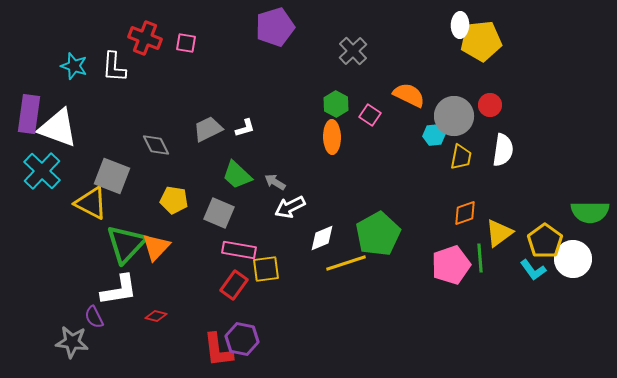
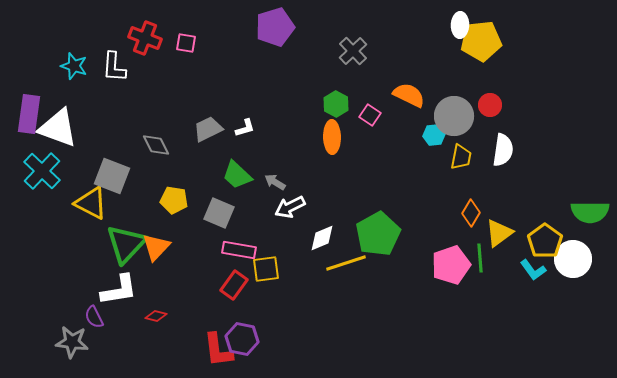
orange diamond at (465, 213): moved 6 px right; rotated 40 degrees counterclockwise
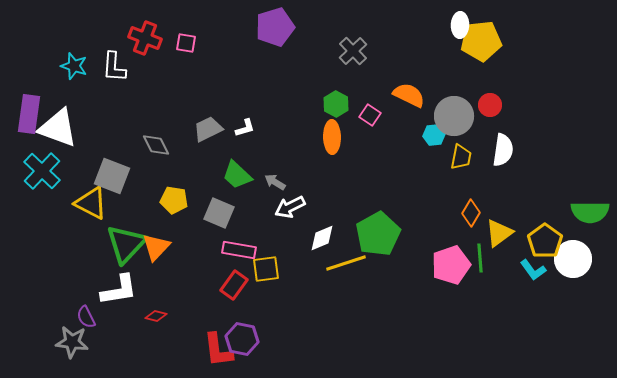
purple semicircle at (94, 317): moved 8 px left
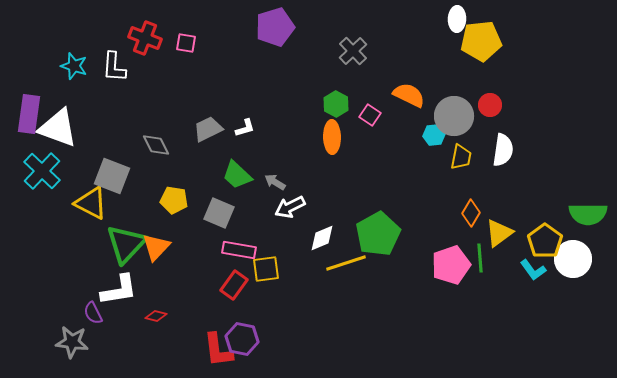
white ellipse at (460, 25): moved 3 px left, 6 px up
green semicircle at (590, 212): moved 2 px left, 2 px down
purple semicircle at (86, 317): moved 7 px right, 4 px up
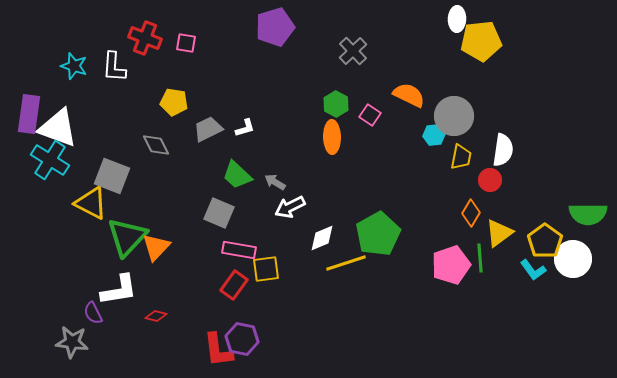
red circle at (490, 105): moved 75 px down
cyan cross at (42, 171): moved 8 px right, 11 px up; rotated 12 degrees counterclockwise
yellow pentagon at (174, 200): moved 98 px up
green triangle at (126, 244): moved 1 px right, 7 px up
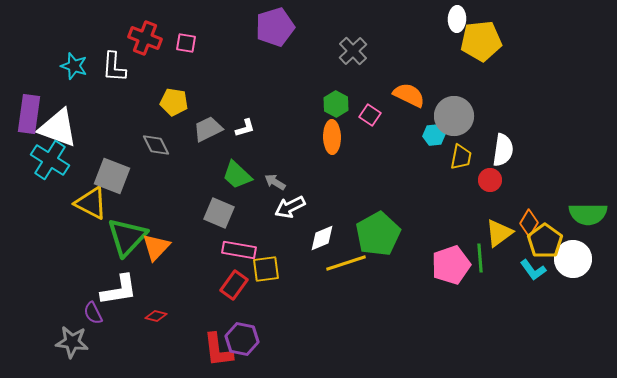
orange diamond at (471, 213): moved 58 px right, 10 px down
